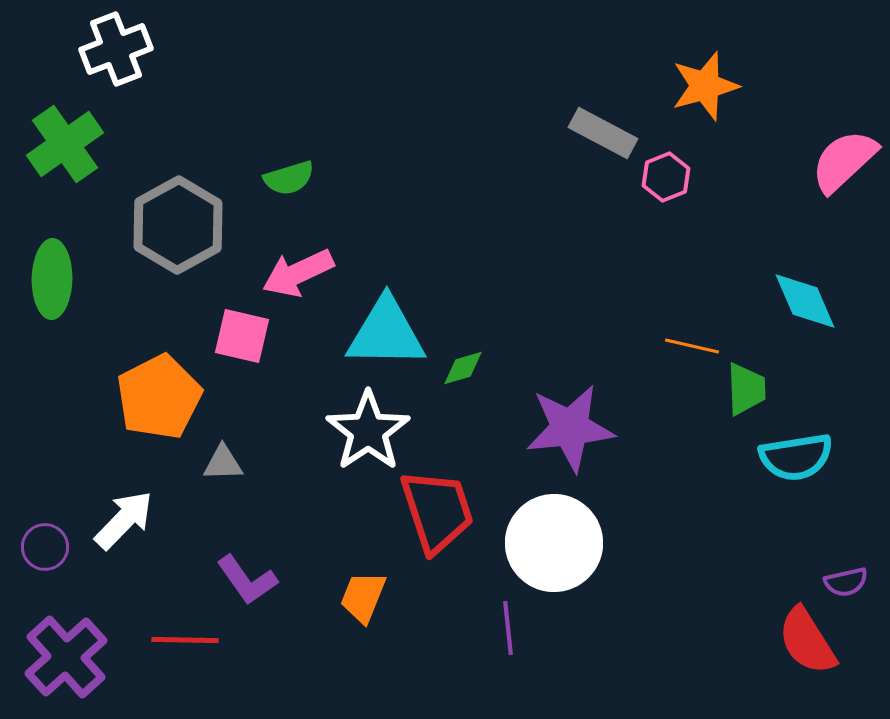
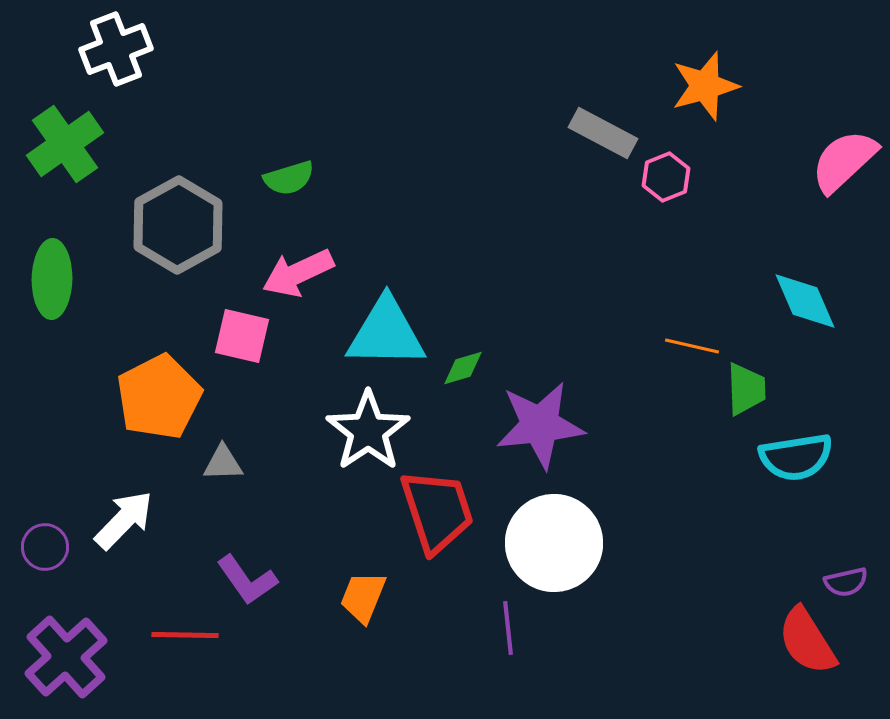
purple star: moved 30 px left, 3 px up
red line: moved 5 px up
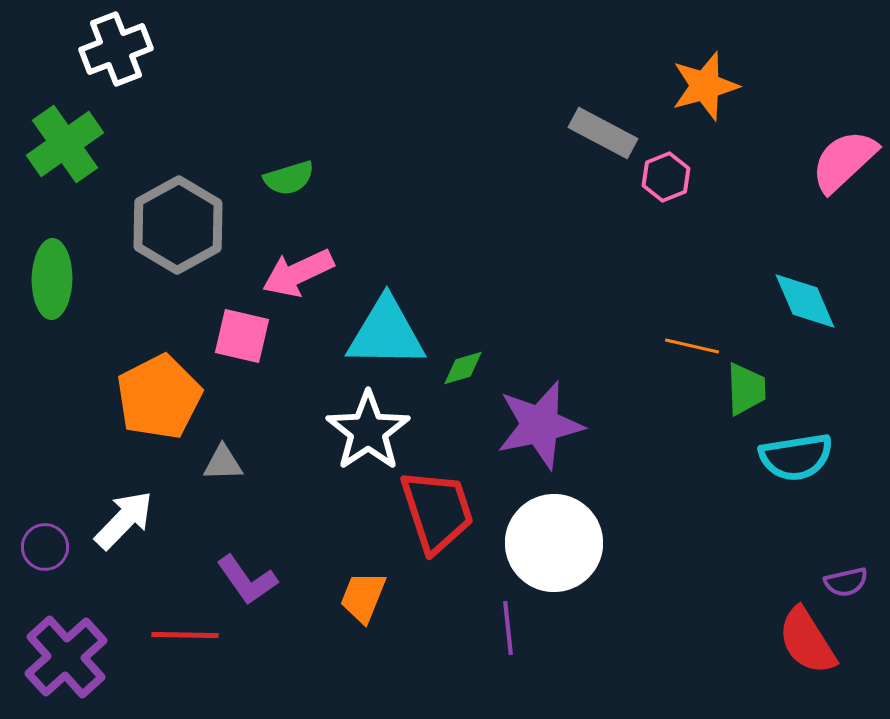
purple star: rotated 6 degrees counterclockwise
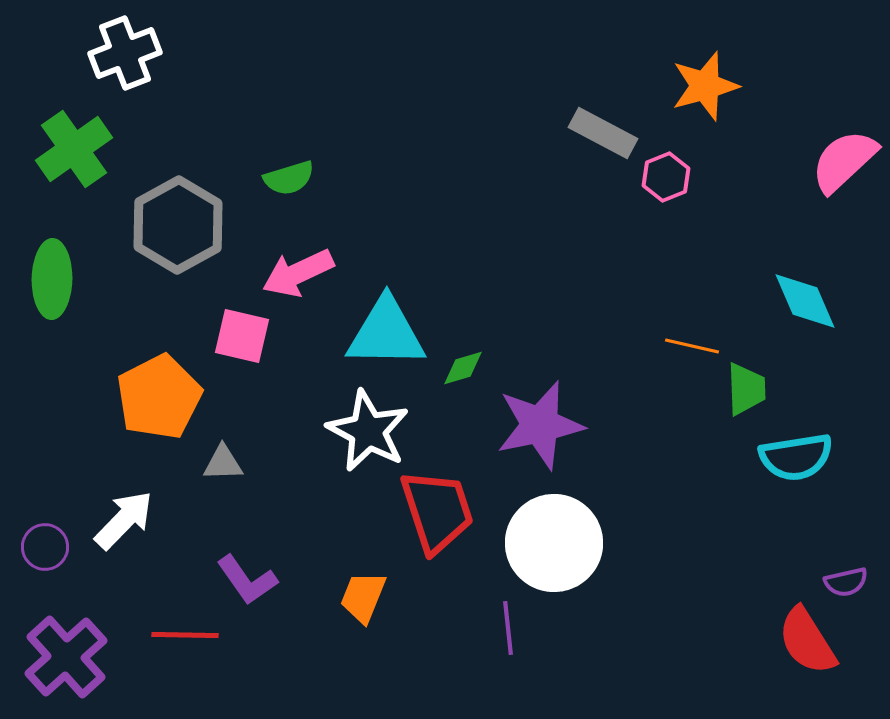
white cross: moved 9 px right, 4 px down
green cross: moved 9 px right, 5 px down
white star: rotated 10 degrees counterclockwise
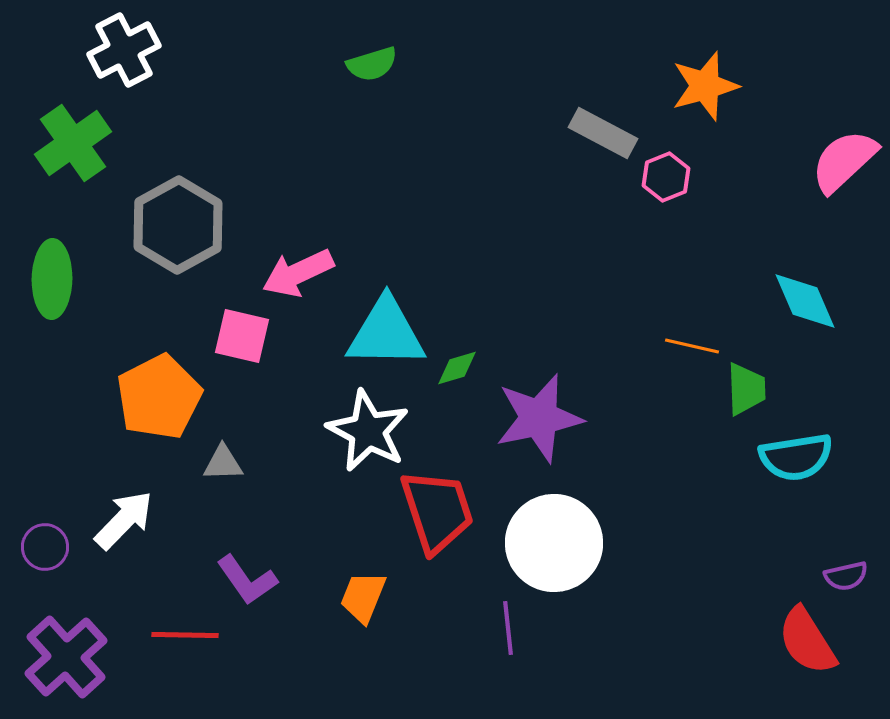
white cross: moved 1 px left, 3 px up; rotated 6 degrees counterclockwise
green cross: moved 1 px left, 6 px up
green semicircle: moved 83 px right, 114 px up
green diamond: moved 6 px left
purple star: moved 1 px left, 7 px up
purple semicircle: moved 6 px up
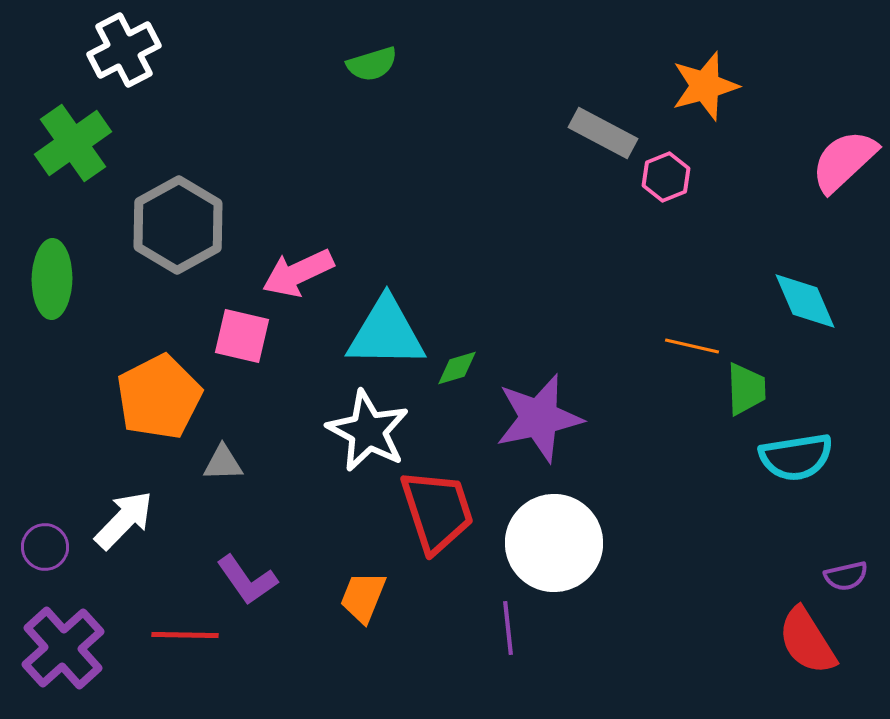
purple cross: moved 3 px left, 9 px up
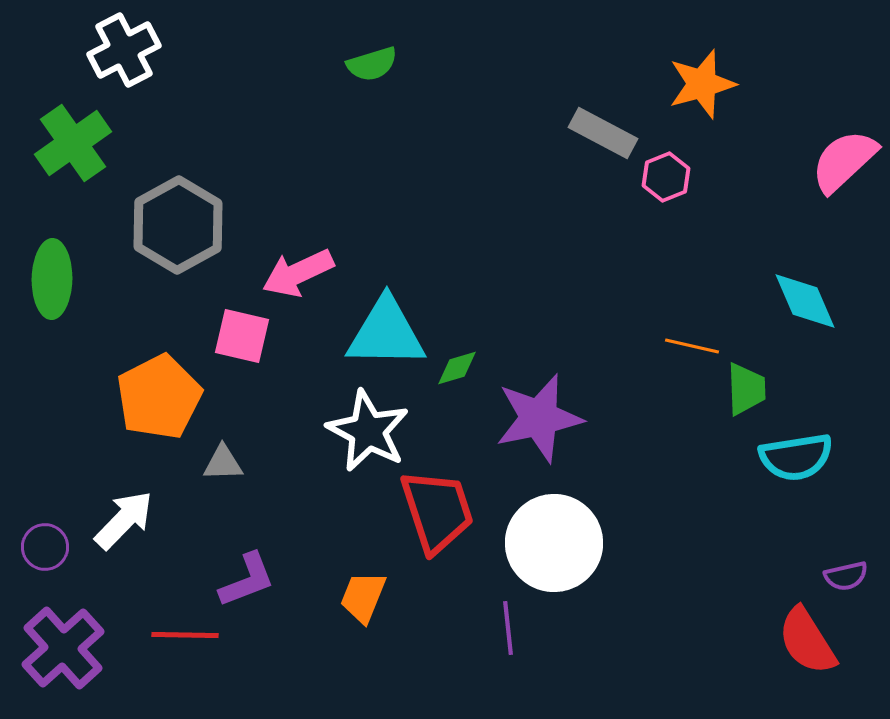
orange star: moved 3 px left, 2 px up
purple L-shape: rotated 76 degrees counterclockwise
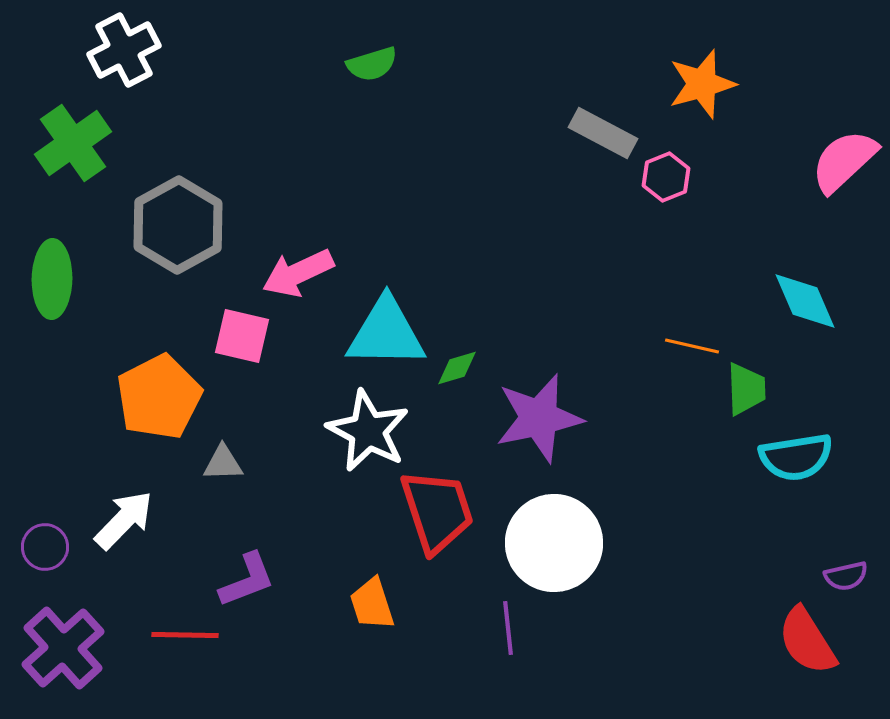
orange trapezoid: moved 9 px right, 7 px down; rotated 40 degrees counterclockwise
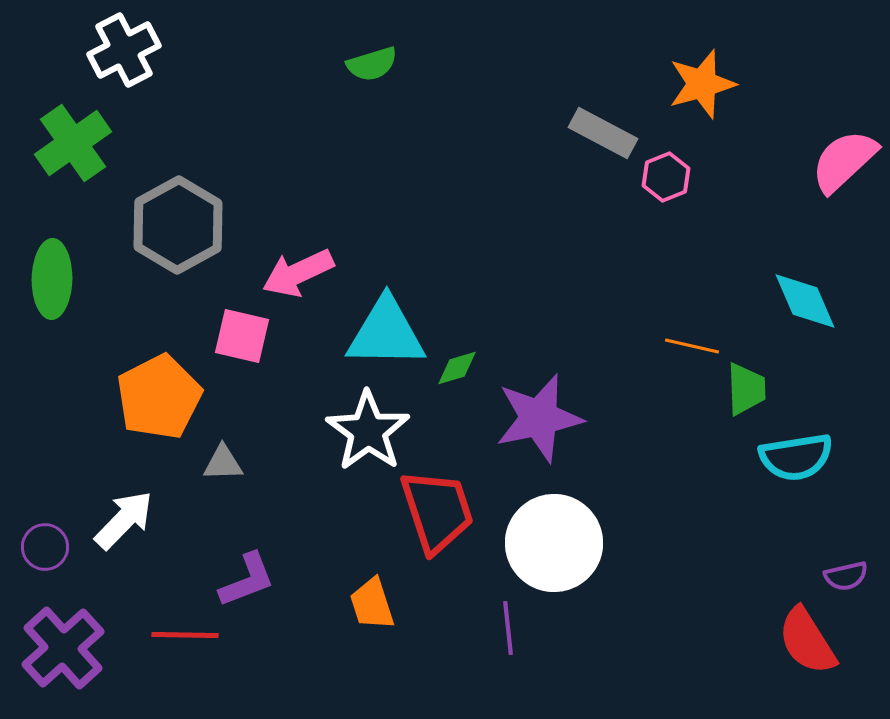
white star: rotated 8 degrees clockwise
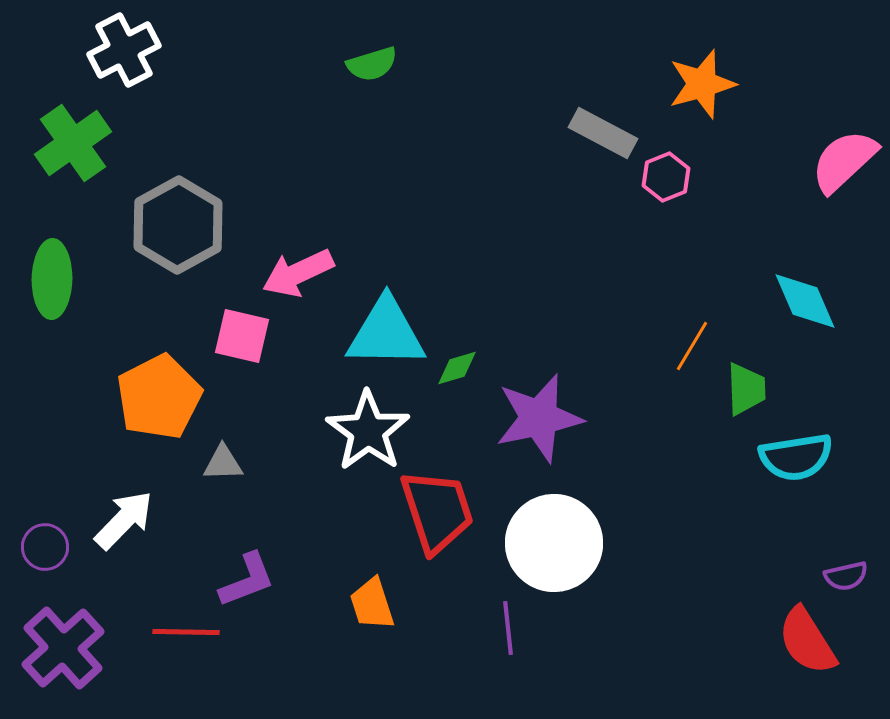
orange line: rotated 72 degrees counterclockwise
red line: moved 1 px right, 3 px up
